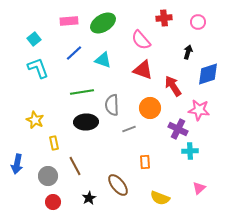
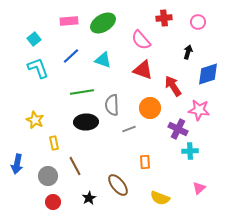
blue line: moved 3 px left, 3 px down
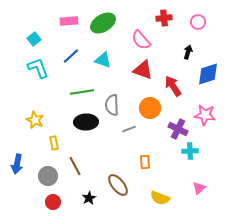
pink star: moved 6 px right, 5 px down
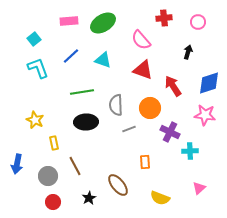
blue diamond: moved 1 px right, 9 px down
gray semicircle: moved 4 px right
purple cross: moved 8 px left, 3 px down
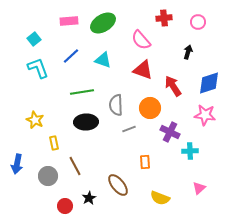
red circle: moved 12 px right, 4 px down
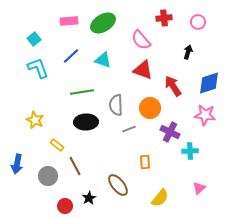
yellow rectangle: moved 3 px right, 2 px down; rotated 40 degrees counterclockwise
yellow semicircle: rotated 72 degrees counterclockwise
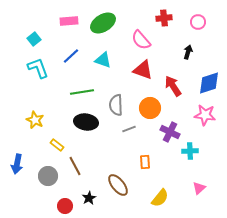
black ellipse: rotated 10 degrees clockwise
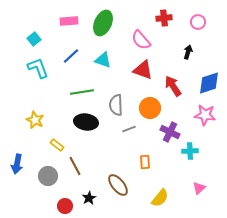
green ellipse: rotated 35 degrees counterclockwise
